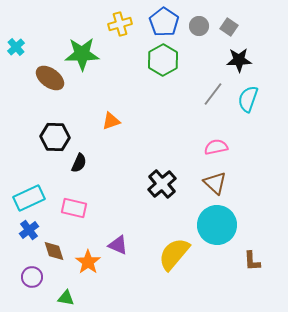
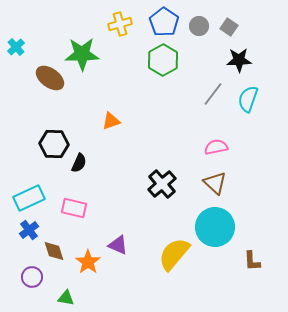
black hexagon: moved 1 px left, 7 px down
cyan circle: moved 2 px left, 2 px down
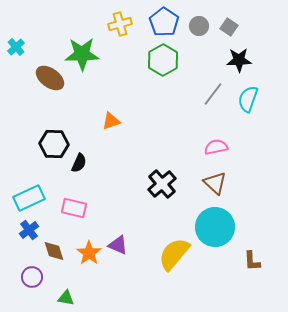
orange star: moved 1 px right, 9 px up
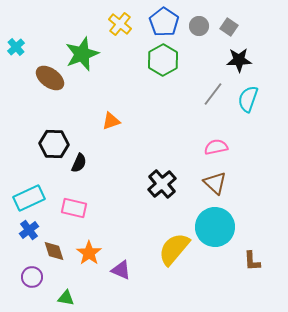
yellow cross: rotated 35 degrees counterclockwise
green star: rotated 20 degrees counterclockwise
purple triangle: moved 3 px right, 25 px down
yellow semicircle: moved 5 px up
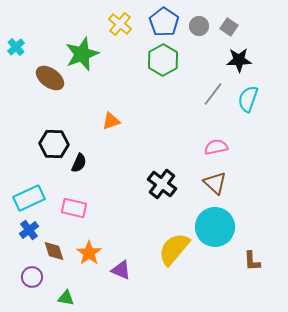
black cross: rotated 12 degrees counterclockwise
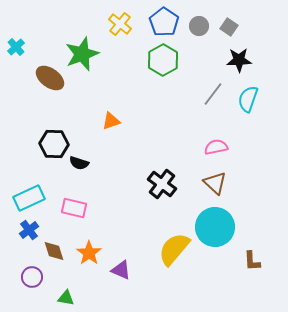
black semicircle: rotated 84 degrees clockwise
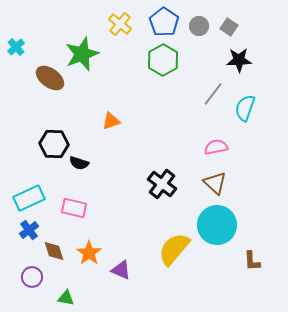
cyan semicircle: moved 3 px left, 9 px down
cyan circle: moved 2 px right, 2 px up
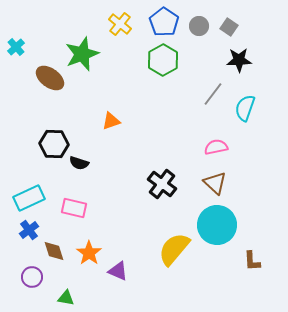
purple triangle: moved 3 px left, 1 px down
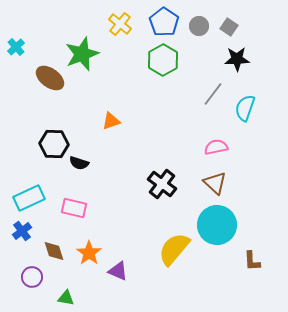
black star: moved 2 px left, 1 px up
blue cross: moved 7 px left, 1 px down
